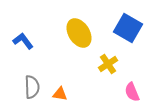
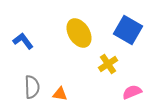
blue square: moved 2 px down
pink semicircle: rotated 90 degrees clockwise
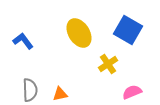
gray semicircle: moved 2 px left, 3 px down
orange triangle: rotated 21 degrees counterclockwise
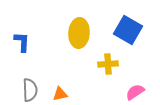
yellow ellipse: rotated 36 degrees clockwise
blue L-shape: moved 1 px left, 1 px down; rotated 40 degrees clockwise
yellow cross: rotated 30 degrees clockwise
pink semicircle: moved 3 px right; rotated 12 degrees counterclockwise
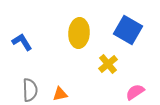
blue L-shape: rotated 35 degrees counterclockwise
yellow cross: rotated 36 degrees counterclockwise
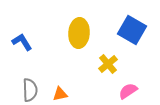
blue square: moved 4 px right
pink semicircle: moved 7 px left, 1 px up
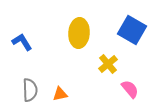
pink semicircle: moved 2 px right, 2 px up; rotated 84 degrees clockwise
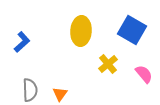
yellow ellipse: moved 2 px right, 2 px up
blue L-shape: rotated 80 degrees clockwise
pink semicircle: moved 14 px right, 15 px up
orange triangle: rotated 42 degrees counterclockwise
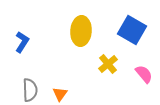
blue L-shape: rotated 15 degrees counterclockwise
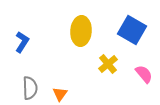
gray semicircle: moved 2 px up
